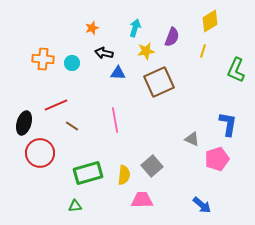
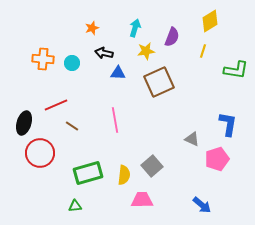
green L-shape: rotated 105 degrees counterclockwise
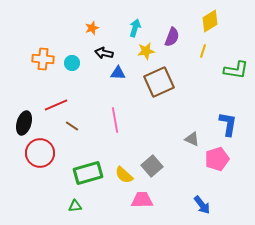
yellow semicircle: rotated 126 degrees clockwise
blue arrow: rotated 12 degrees clockwise
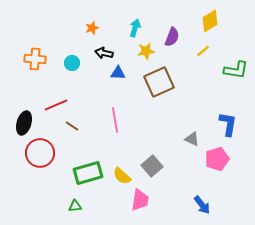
yellow line: rotated 32 degrees clockwise
orange cross: moved 8 px left
yellow semicircle: moved 2 px left, 1 px down
pink trapezoid: moved 2 px left; rotated 100 degrees clockwise
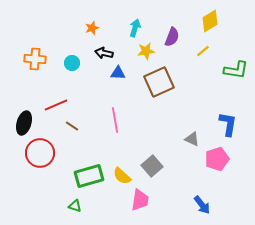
green rectangle: moved 1 px right, 3 px down
green triangle: rotated 24 degrees clockwise
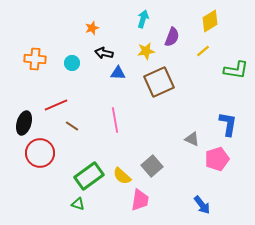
cyan arrow: moved 8 px right, 9 px up
green rectangle: rotated 20 degrees counterclockwise
green triangle: moved 3 px right, 2 px up
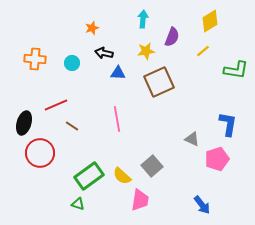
cyan arrow: rotated 12 degrees counterclockwise
pink line: moved 2 px right, 1 px up
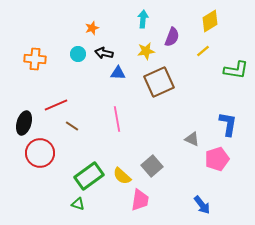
cyan circle: moved 6 px right, 9 px up
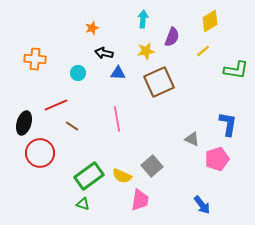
cyan circle: moved 19 px down
yellow semicircle: rotated 18 degrees counterclockwise
green triangle: moved 5 px right
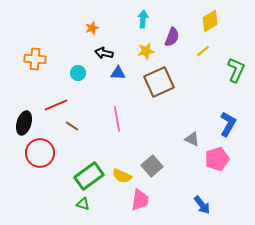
green L-shape: rotated 75 degrees counterclockwise
blue L-shape: rotated 20 degrees clockwise
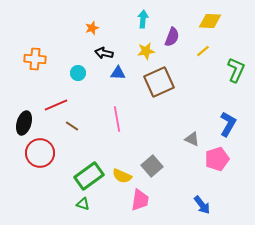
yellow diamond: rotated 35 degrees clockwise
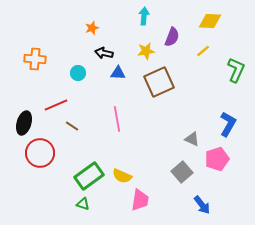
cyan arrow: moved 1 px right, 3 px up
gray square: moved 30 px right, 6 px down
